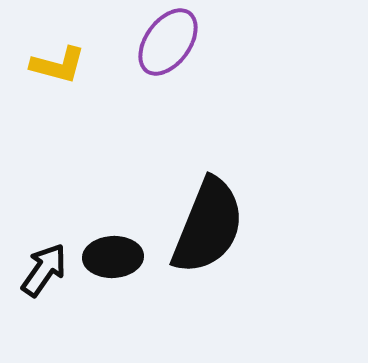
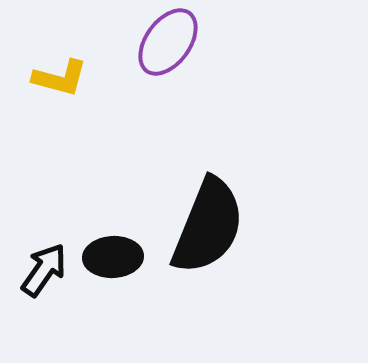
yellow L-shape: moved 2 px right, 13 px down
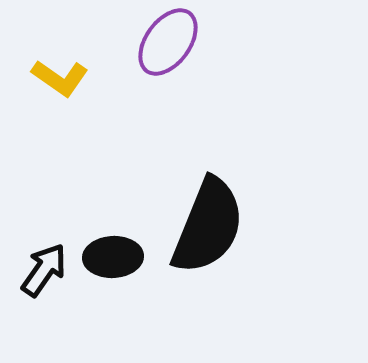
yellow L-shape: rotated 20 degrees clockwise
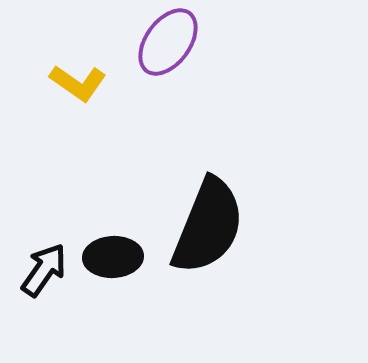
yellow L-shape: moved 18 px right, 5 px down
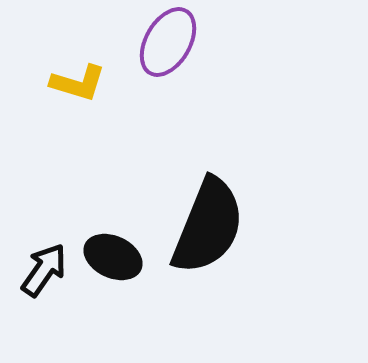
purple ellipse: rotated 6 degrees counterclockwise
yellow L-shape: rotated 18 degrees counterclockwise
black ellipse: rotated 28 degrees clockwise
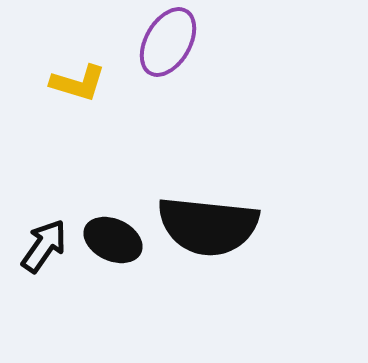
black semicircle: rotated 74 degrees clockwise
black ellipse: moved 17 px up
black arrow: moved 24 px up
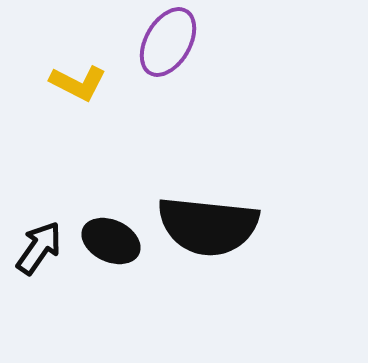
yellow L-shape: rotated 10 degrees clockwise
black ellipse: moved 2 px left, 1 px down
black arrow: moved 5 px left, 2 px down
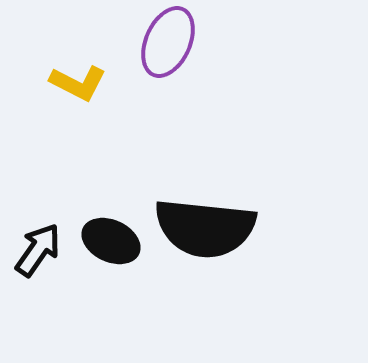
purple ellipse: rotated 6 degrees counterclockwise
black semicircle: moved 3 px left, 2 px down
black arrow: moved 1 px left, 2 px down
